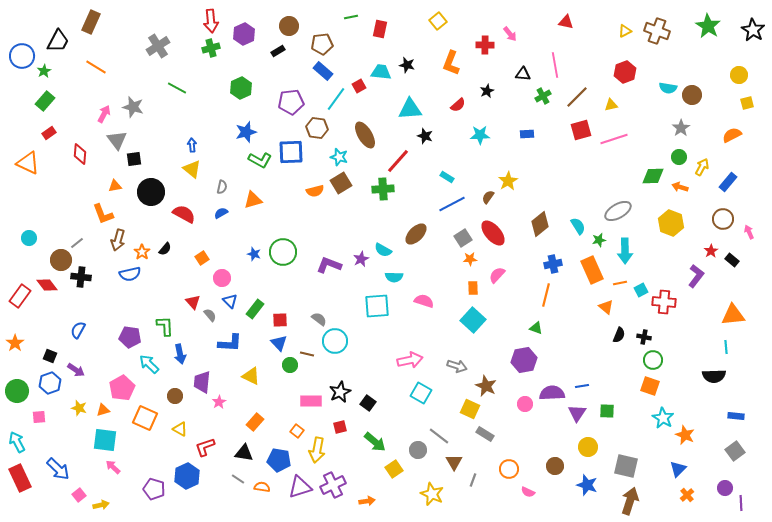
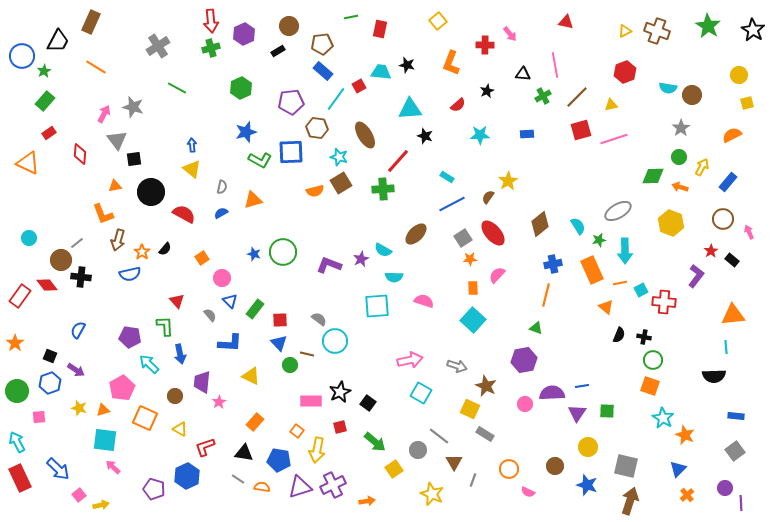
red triangle at (193, 302): moved 16 px left, 1 px up
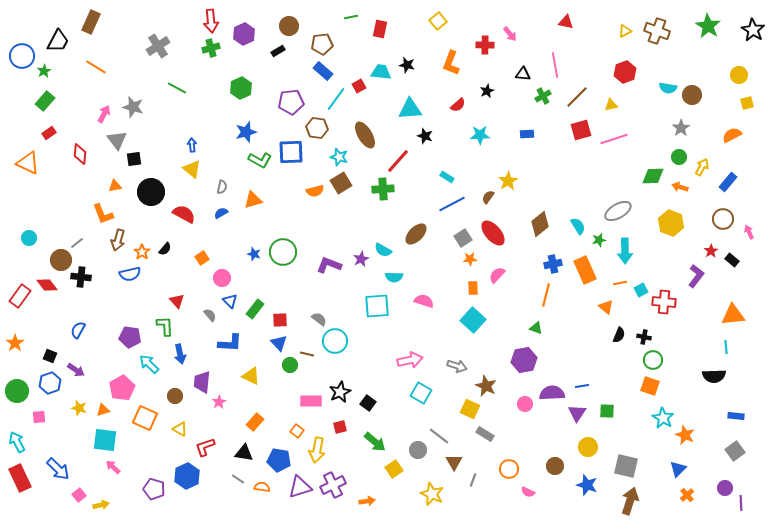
orange rectangle at (592, 270): moved 7 px left
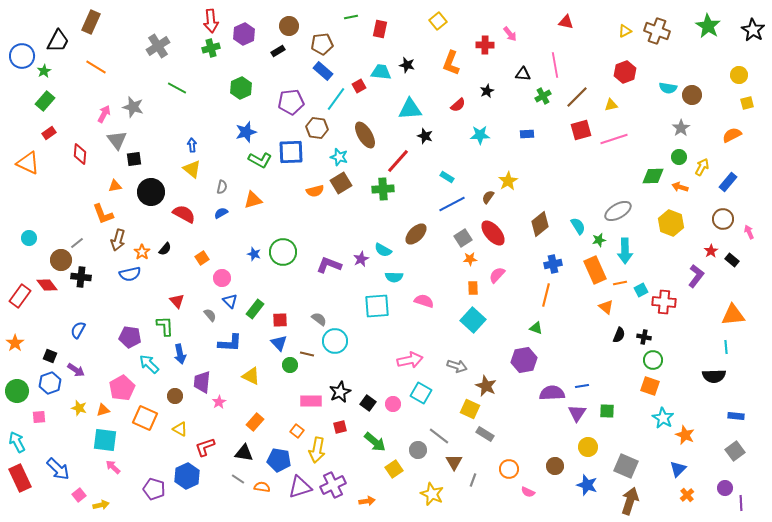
orange rectangle at (585, 270): moved 10 px right
pink circle at (525, 404): moved 132 px left
gray square at (626, 466): rotated 10 degrees clockwise
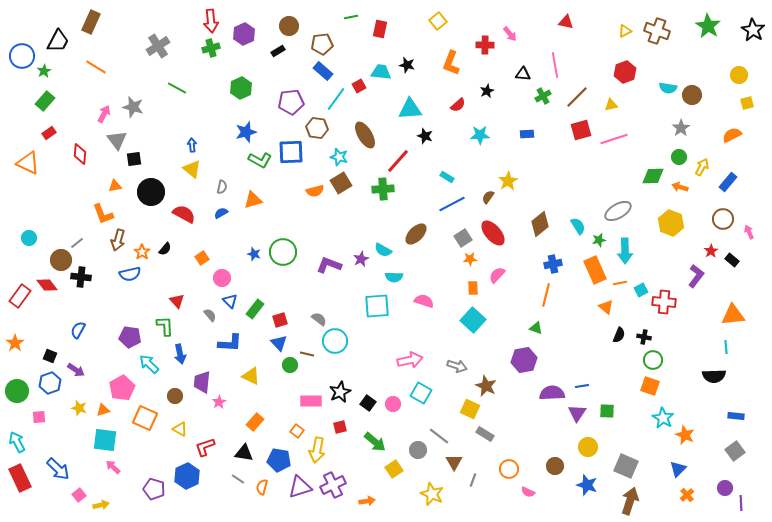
red square at (280, 320): rotated 14 degrees counterclockwise
orange semicircle at (262, 487): rotated 84 degrees counterclockwise
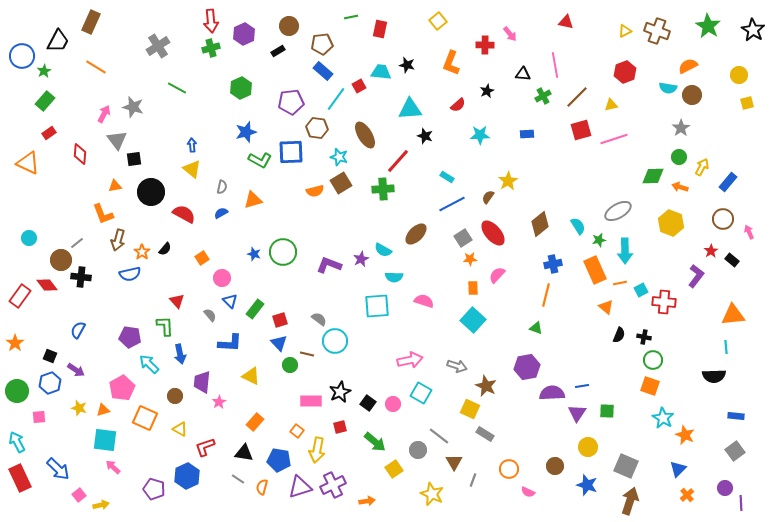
orange semicircle at (732, 135): moved 44 px left, 69 px up
purple hexagon at (524, 360): moved 3 px right, 7 px down
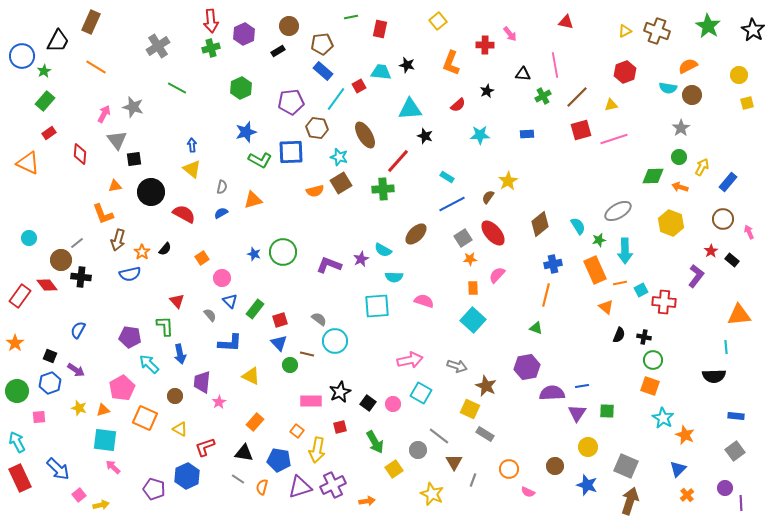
orange triangle at (733, 315): moved 6 px right
green arrow at (375, 442): rotated 20 degrees clockwise
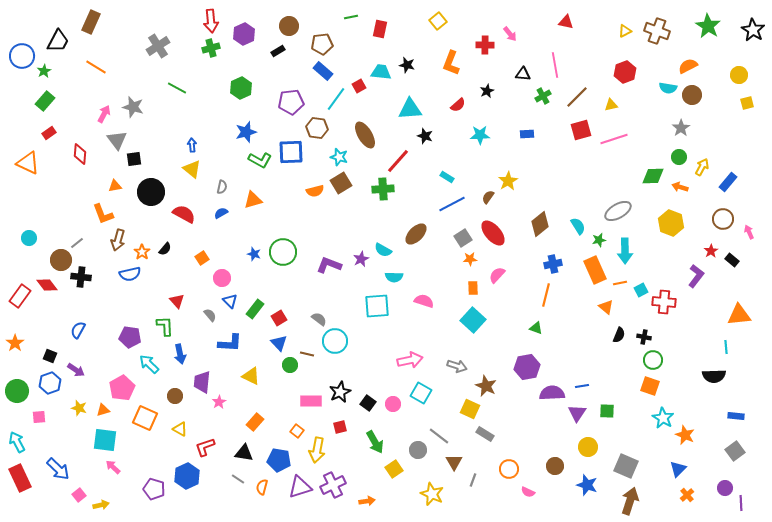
red square at (280, 320): moved 1 px left, 2 px up; rotated 14 degrees counterclockwise
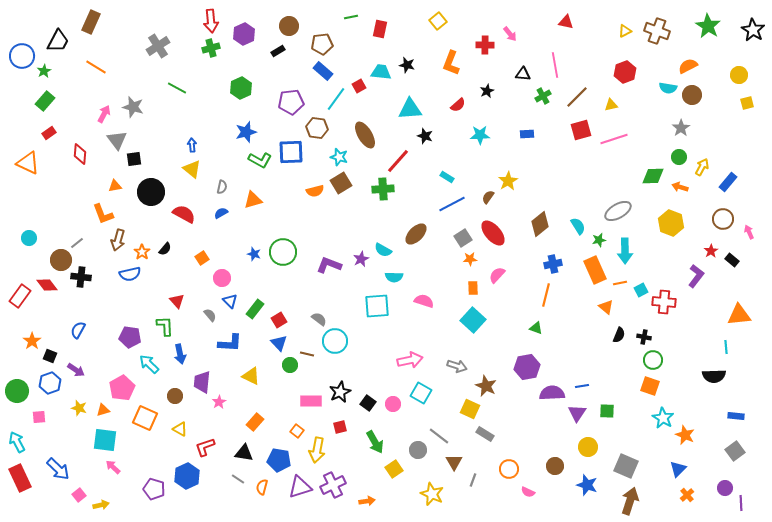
red square at (279, 318): moved 2 px down
orange star at (15, 343): moved 17 px right, 2 px up
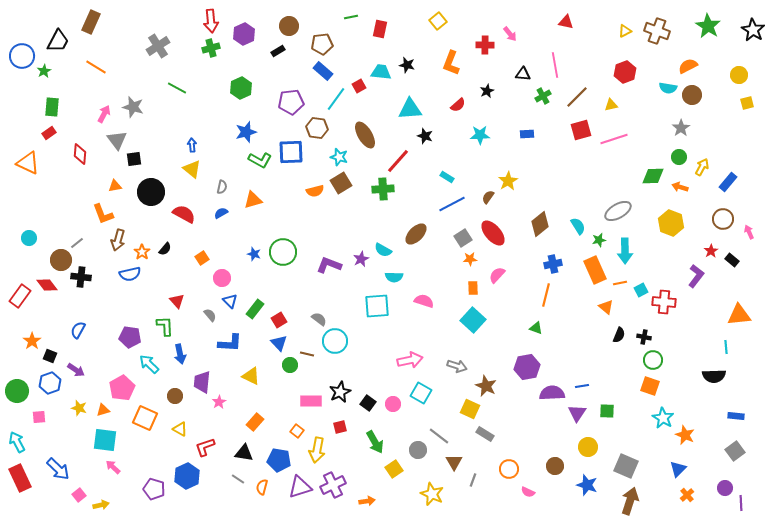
green rectangle at (45, 101): moved 7 px right, 6 px down; rotated 36 degrees counterclockwise
